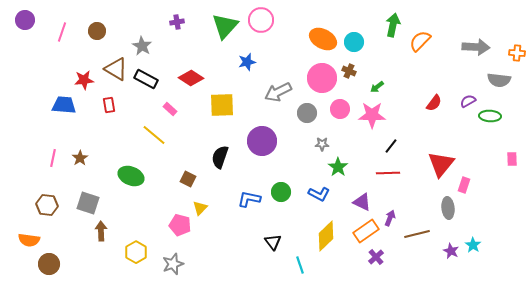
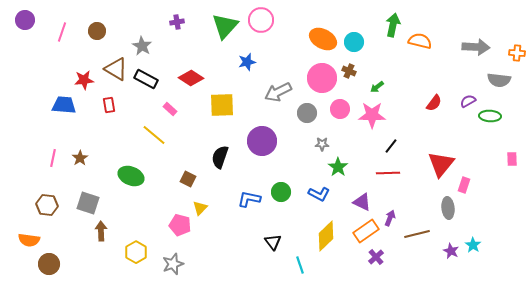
orange semicircle at (420, 41): rotated 60 degrees clockwise
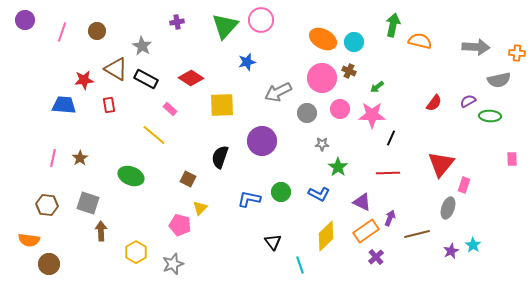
gray semicircle at (499, 80): rotated 20 degrees counterclockwise
black line at (391, 146): moved 8 px up; rotated 14 degrees counterclockwise
gray ellipse at (448, 208): rotated 25 degrees clockwise
purple star at (451, 251): rotated 21 degrees clockwise
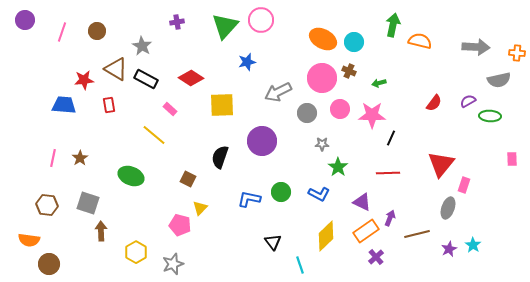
green arrow at (377, 87): moved 2 px right, 4 px up; rotated 24 degrees clockwise
purple star at (451, 251): moved 2 px left, 2 px up
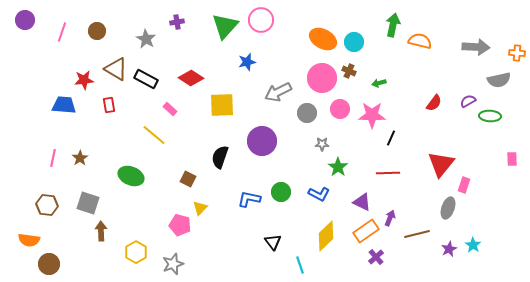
gray star at (142, 46): moved 4 px right, 7 px up
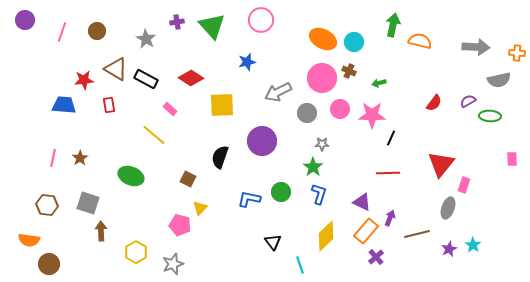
green triangle at (225, 26): moved 13 px left; rotated 24 degrees counterclockwise
green star at (338, 167): moved 25 px left
blue L-shape at (319, 194): rotated 100 degrees counterclockwise
orange rectangle at (366, 231): rotated 15 degrees counterclockwise
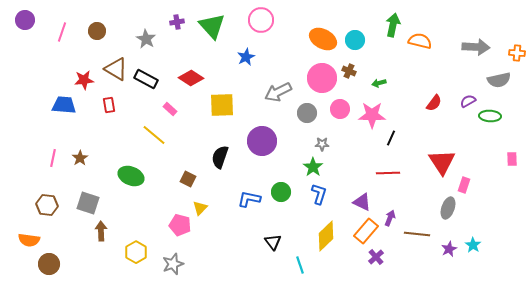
cyan circle at (354, 42): moved 1 px right, 2 px up
blue star at (247, 62): moved 1 px left, 5 px up; rotated 12 degrees counterclockwise
red triangle at (441, 164): moved 1 px right, 2 px up; rotated 12 degrees counterclockwise
brown line at (417, 234): rotated 20 degrees clockwise
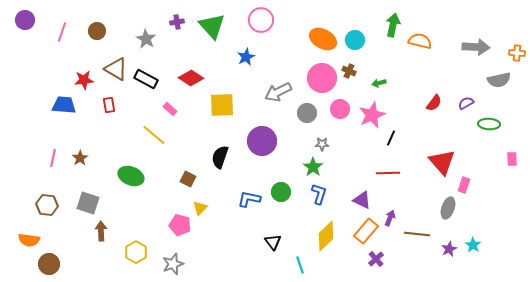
purple semicircle at (468, 101): moved 2 px left, 2 px down
pink star at (372, 115): rotated 24 degrees counterclockwise
green ellipse at (490, 116): moved 1 px left, 8 px down
red triangle at (442, 162): rotated 8 degrees counterclockwise
purple triangle at (362, 202): moved 2 px up
purple cross at (376, 257): moved 2 px down
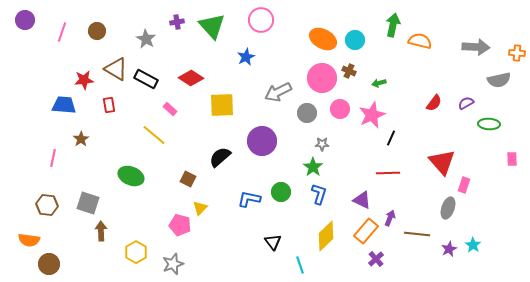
black semicircle at (220, 157): rotated 30 degrees clockwise
brown star at (80, 158): moved 1 px right, 19 px up
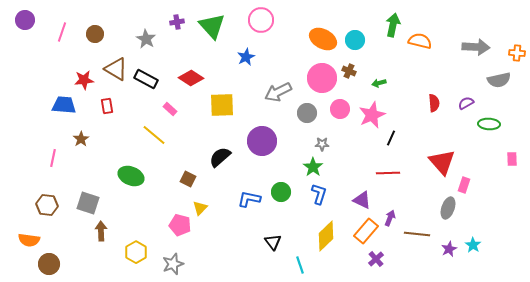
brown circle at (97, 31): moved 2 px left, 3 px down
red semicircle at (434, 103): rotated 42 degrees counterclockwise
red rectangle at (109, 105): moved 2 px left, 1 px down
